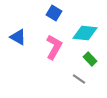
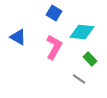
cyan diamond: moved 3 px left, 1 px up
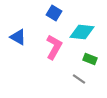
green rectangle: rotated 24 degrees counterclockwise
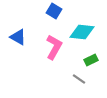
blue square: moved 2 px up
green rectangle: moved 1 px right, 1 px down; rotated 48 degrees counterclockwise
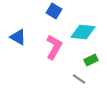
cyan diamond: moved 1 px right
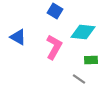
blue square: moved 1 px right
green rectangle: rotated 24 degrees clockwise
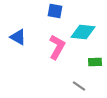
blue square: rotated 21 degrees counterclockwise
pink L-shape: moved 3 px right
green rectangle: moved 4 px right, 2 px down
gray line: moved 7 px down
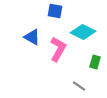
cyan diamond: rotated 20 degrees clockwise
blue triangle: moved 14 px right
pink L-shape: moved 1 px right, 2 px down
green rectangle: rotated 72 degrees counterclockwise
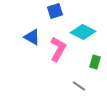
blue square: rotated 28 degrees counterclockwise
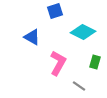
pink L-shape: moved 14 px down
